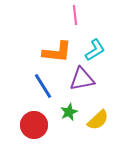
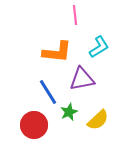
cyan L-shape: moved 4 px right, 3 px up
blue line: moved 5 px right, 6 px down
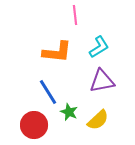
purple triangle: moved 20 px right, 2 px down
green star: rotated 24 degrees counterclockwise
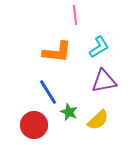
purple triangle: moved 2 px right
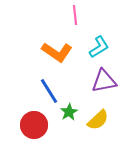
orange L-shape: rotated 28 degrees clockwise
blue line: moved 1 px right, 1 px up
green star: rotated 18 degrees clockwise
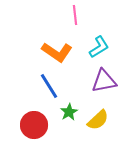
blue line: moved 5 px up
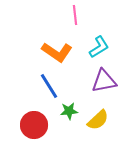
green star: moved 1 px up; rotated 24 degrees clockwise
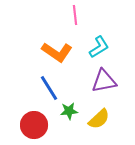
blue line: moved 2 px down
yellow semicircle: moved 1 px right, 1 px up
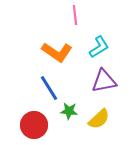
green star: rotated 12 degrees clockwise
